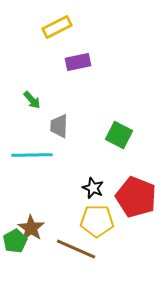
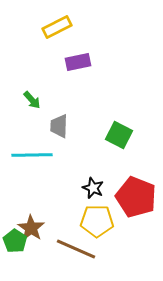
green pentagon: rotated 10 degrees counterclockwise
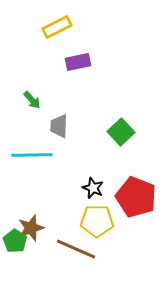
green square: moved 2 px right, 3 px up; rotated 20 degrees clockwise
brown star: rotated 20 degrees clockwise
